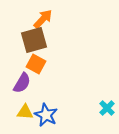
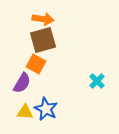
orange arrow: rotated 55 degrees clockwise
brown square: moved 9 px right
cyan cross: moved 10 px left, 27 px up
blue star: moved 6 px up
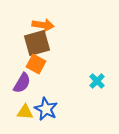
orange arrow: moved 6 px down
brown square: moved 6 px left, 3 px down
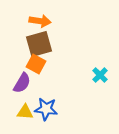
orange arrow: moved 3 px left, 4 px up
brown square: moved 2 px right, 1 px down
cyan cross: moved 3 px right, 6 px up
blue star: rotated 20 degrees counterclockwise
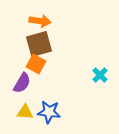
blue star: moved 3 px right, 3 px down
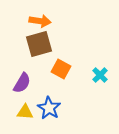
orange square: moved 25 px right, 5 px down
blue star: moved 4 px up; rotated 25 degrees clockwise
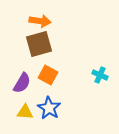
orange square: moved 13 px left, 6 px down
cyan cross: rotated 21 degrees counterclockwise
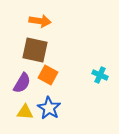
brown square: moved 4 px left, 6 px down; rotated 28 degrees clockwise
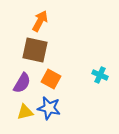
orange arrow: rotated 70 degrees counterclockwise
orange square: moved 3 px right, 4 px down
blue star: rotated 20 degrees counterclockwise
yellow triangle: rotated 18 degrees counterclockwise
